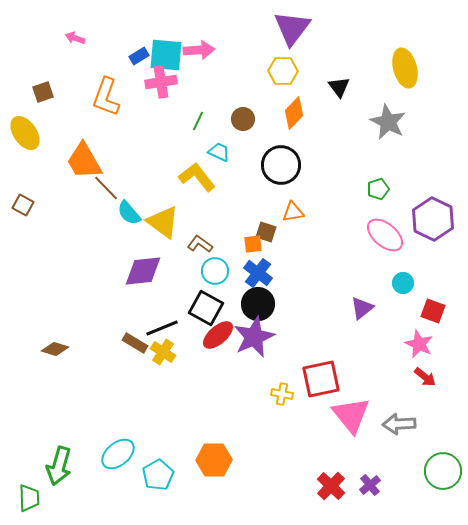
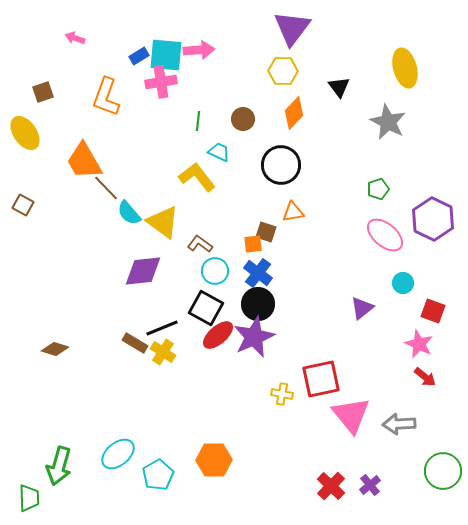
green line at (198, 121): rotated 18 degrees counterclockwise
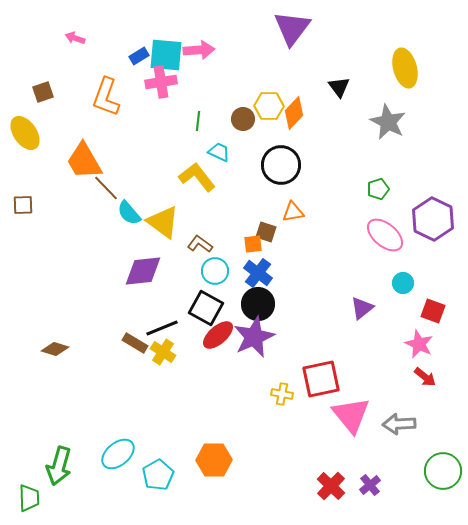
yellow hexagon at (283, 71): moved 14 px left, 35 px down
brown square at (23, 205): rotated 30 degrees counterclockwise
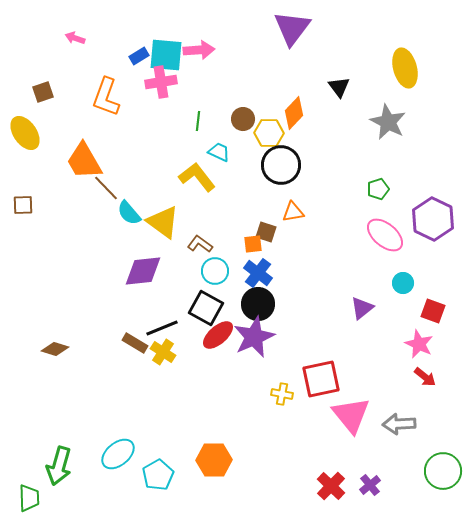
yellow hexagon at (269, 106): moved 27 px down
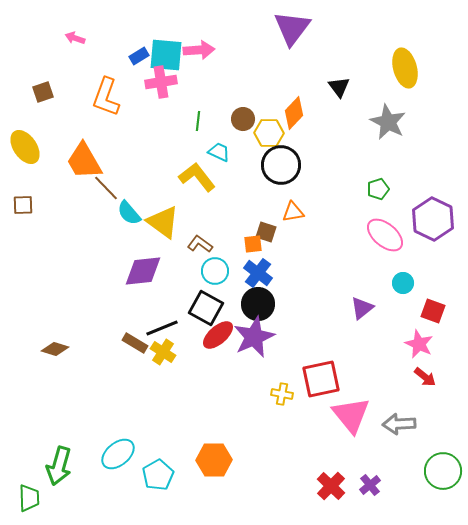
yellow ellipse at (25, 133): moved 14 px down
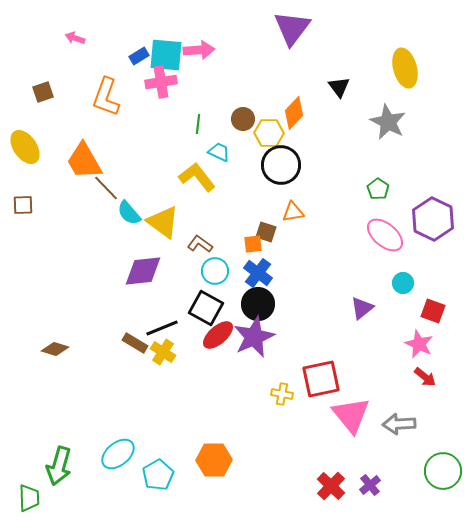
green line at (198, 121): moved 3 px down
green pentagon at (378, 189): rotated 20 degrees counterclockwise
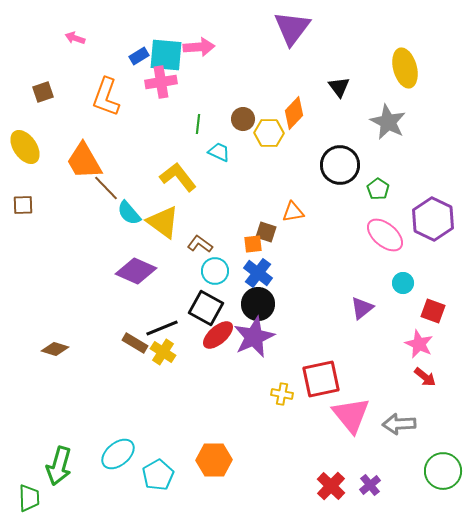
pink arrow at (199, 50): moved 3 px up
black circle at (281, 165): moved 59 px right
yellow L-shape at (197, 177): moved 19 px left
purple diamond at (143, 271): moved 7 px left; rotated 30 degrees clockwise
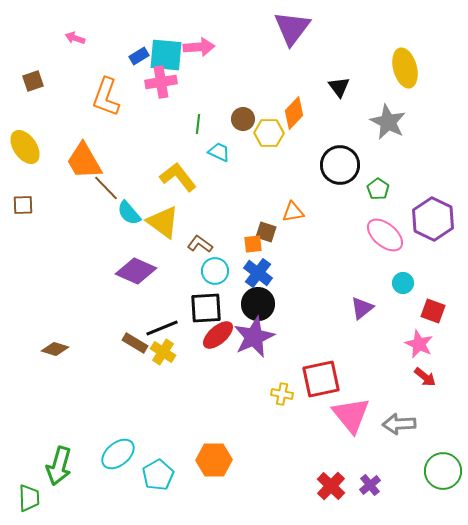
brown square at (43, 92): moved 10 px left, 11 px up
black square at (206, 308): rotated 32 degrees counterclockwise
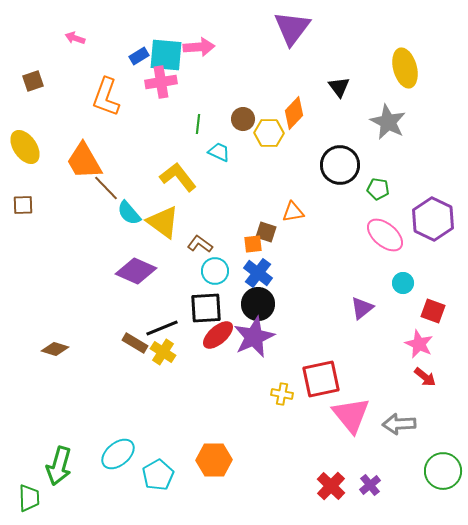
green pentagon at (378, 189): rotated 25 degrees counterclockwise
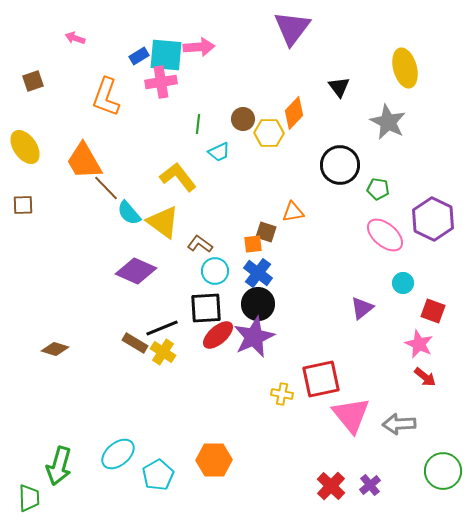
cyan trapezoid at (219, 152): rotated 130 degrees clockwise
